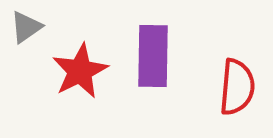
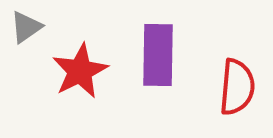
purple rectangle: moved 5 px right, 1 px up
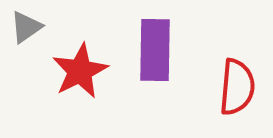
purple rectangle: moved 3 px left, 5 px up
